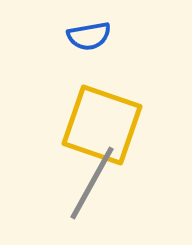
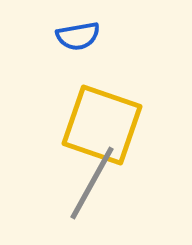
blue semicircle: moved 11 px left
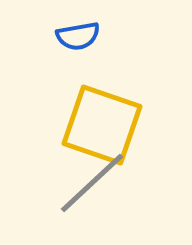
gray line: rotated 18 degrees clockwise
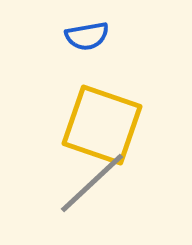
blue semicircle: moved 9 px right
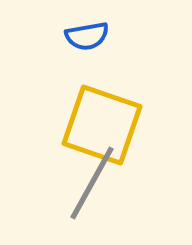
gray line: rotated 18 degrees counterclockwise
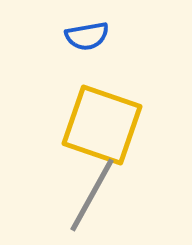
gray line: moved 12 px down
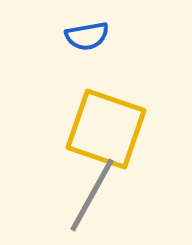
yellow square: moved 4 px right, 4 px down
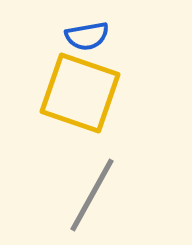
yellow square: moved 26 px left, 36 px up
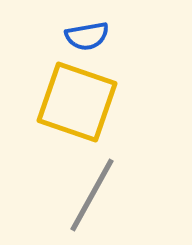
yellow square: moved 3 px left, 9 px down
